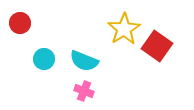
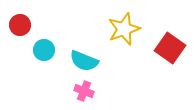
red circle: moved 2 px down
yellow star: rotated 12 degrees clockwise
red square: moved 13 px right, 2 px down
cyan circle: moved 9 px up
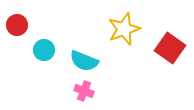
red circle: moved 3 px left
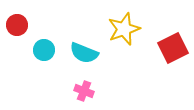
red square: moved 3 px right; rotated 28 degrees clockwise
cyan semicircle: moved 8 px up
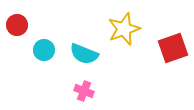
red square: rotated 8 degrees clockwise
cyan semicircle: moved 1 px down
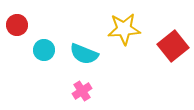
yellow star: rotated 16 degrees clockwise
red square: moved 2 px up; rotated 20 degrees counterclockwise
pink cross: moved 2 px left; rotated 36 degrees clockwise
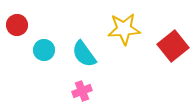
cyan semicircle: rotated 32 degrees clockwise
pink cross: rotated 12 degrees clockwise
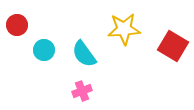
red square: rotated 20 degrees counterclockwise
